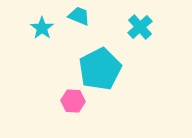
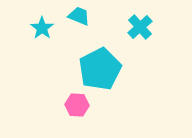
pink hexagon: moved 4 px right, 4 px down
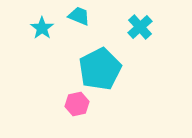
pink hexagon: moved 1 px up; rotated 15 degrees counterclockwise
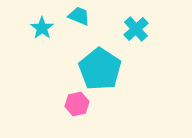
cyan cross: moved 4 px left, 2 px down
cyan pentagon: rotated 12 degrees counterclockwise
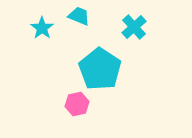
cyan cross: moved 2 px left, 2 px up
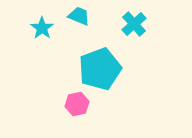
cyan cross: moved 3 px up
cyan pentagon: rotated 18 degrees clockwise
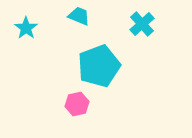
cyan cross: moved 8 px right
cyan star: moved 16 px left
cyan pentagon: moved 1 px left, 3 px up
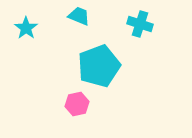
cyan cross: moved 2 px left; rotated 30 degrees counterclockwise
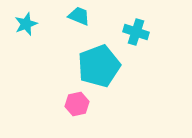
cyan cross: moved 4 px left, 8 px down
cyan star: moved 4 px up; rotated 15 degrees clockwise
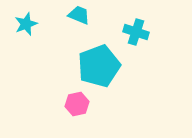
cyan trapezoid: moved 1 px up
